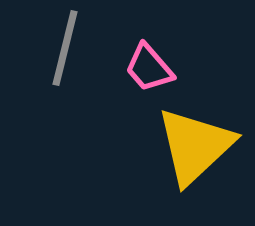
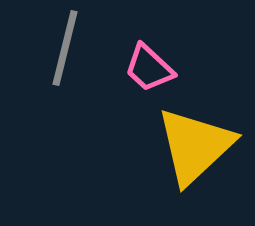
pink trapezoid: rotated 6 degrees counterclockwise
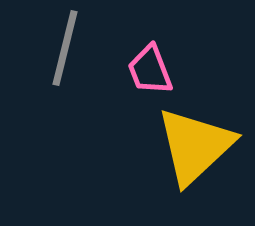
pink trapezoid: moved 1 px right, 2 px down; rotated 26 degrees clockwise
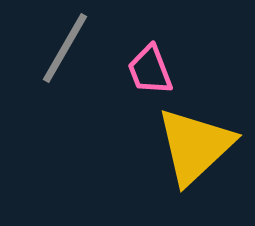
gray line: rotated 16 degrees clockwise
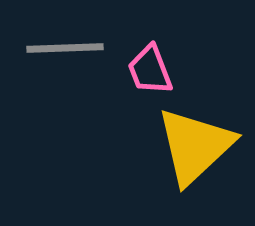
gray line: rotated 58 degrees clockwise
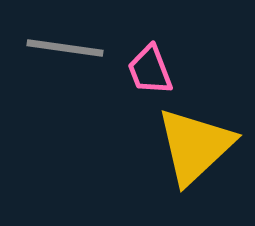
gray line: rotated 10 degrees clockwise
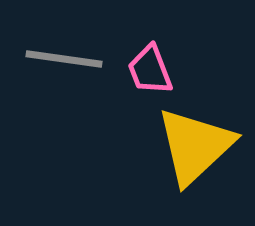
gray line: moved 1 px left, 11 px down
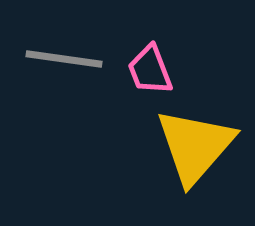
yellow triangle: rotated 6 degrees counterclockwise
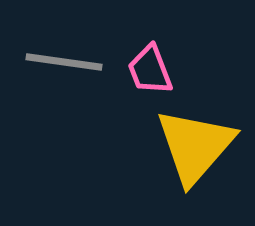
gray line: moved 3 px down
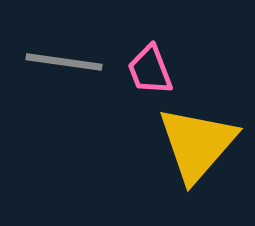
yellow triangle: moved 2 px right, 2 px up
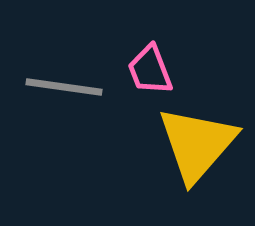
gray line: moved 25 px down
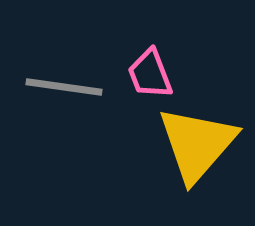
pink trapezoid: moved 4 px down
